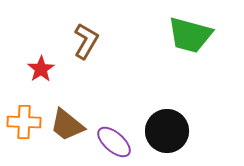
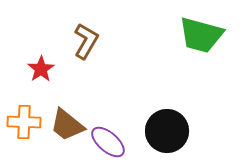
green trapezoid: moved 11 px right
purple ellipse: moved 6 px left
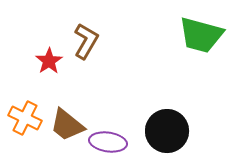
red star: moved 8 px right, 8 px up
orange cross: moved 1 px right, 4 px up; rotated 24 degrees clockwise
purple ellipse: rotated 33 degrees counterclockwise
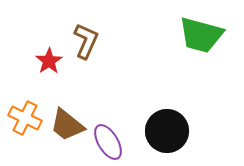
brown L-shape: rotated 6 degrees counterclockwise
purple ellipse: rotated 51 degrees clockwise
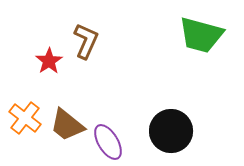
orange cross: rotated 12 degrees clockwise
black circle: moved 4 px right
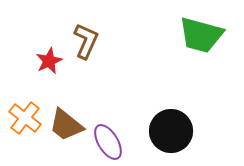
red star: rotated 8 degrees clockwise
brown trapezoid: moved 1 px left
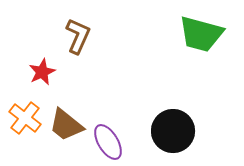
green trapezoid: moved 1 px up
brown L-shape: moved 8 px left, 5 px up
red star: moved 7 px left, 11 px down
black circle: moved 2 px right
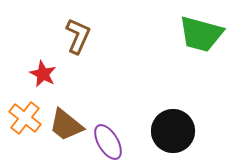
red star: moved 1 px right, 2 px down; rotated 20 degrees counterclockwise
